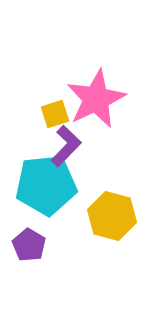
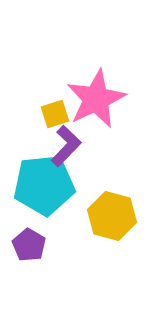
cyan pentagon: moved 2 px left
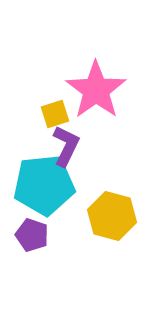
pink star: moved 9 px up; rotated 10 degrees counterclockwise
purple L-shape: rotated 18 degrees counterclockwise
purple pentagon: moved 3 px right, 10 px up; rotated 12 degrees counterclockwise
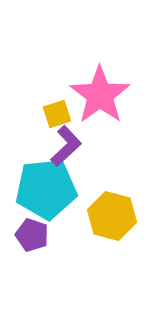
pink star: moved 4 px right, 5 px down
yellow square: moved 2 px right
purple L-shape: rotated 21 degrees clockwise
cyan pentagon: moved 2 px right, 4 px down
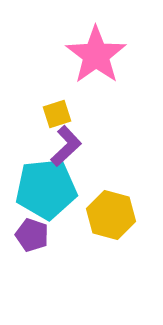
pink star: moved 4 px left, 40 px up
yellow hexagon: moved 1 px left, 1 px up
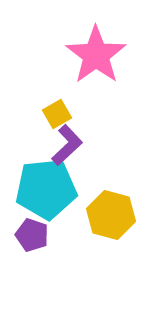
yellow square: rotated 12 degrees counterclockwise
purple L-shape: moved 1 px right, 1 px up
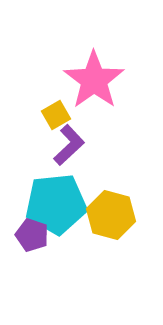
pink star: moved 2 px left, 25 px down
yellow square: moved 1 px left, 1 px down
purple L-shape: moved 2 px right
cyan pentagon: moved 10 px right, 15 px down
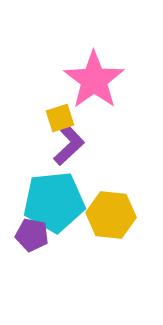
yellow square: moved 4 px right, 3 px down; rotated 12 degrees clockwise
cyan pentagon: moved 2 px left, 2 px up
yellow hexagon: rotated 9 degrees counterclockwise
purple pentagon: rotated 8 degrees counterclockwise
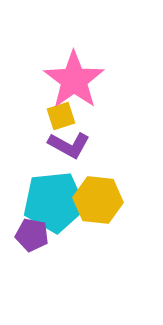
pink star: moved 20 px left
yellow square: moved 1 px right, 2 px up
purple L-shape: rotated 72 degrees clockwise
yellow hexagon: moved 13 px left, 15 px up
